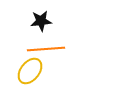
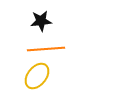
yellow ellipse: moved 7 px right, 5 px down
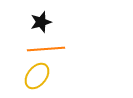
black star: moved 1 px down; rotated 10 degrees counterclockwise
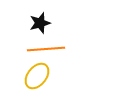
black star: moved 1 px left, 1 px down
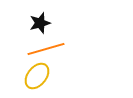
orange line: rotated 12 degrees counterclockwise
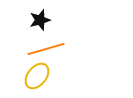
black star: moved 3 px up
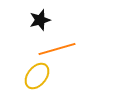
orange line: moved 11 px right
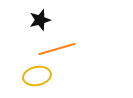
yellow ellipse: rotated 40 degrees clockwise
